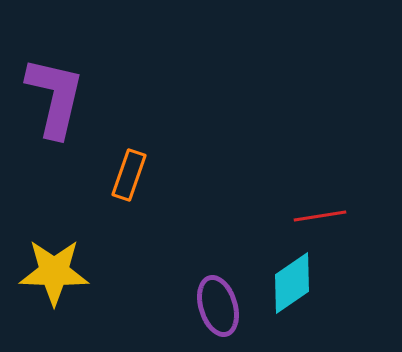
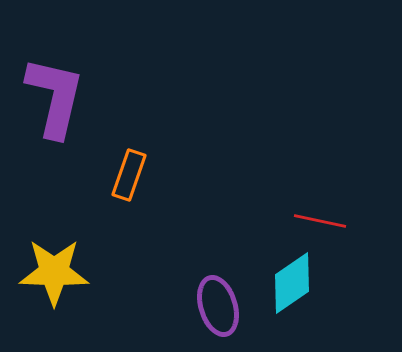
red line: moved 5 px down; rotated 21 degrees clockwise
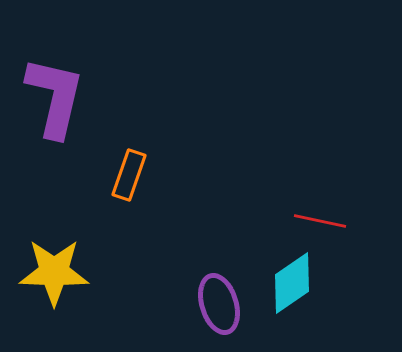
purple ellipse: moved 1 px right, 2 px up
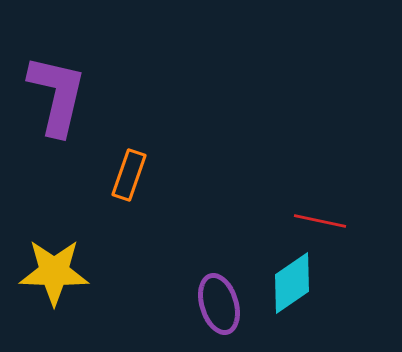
purple L-shape: moved 2 px right, 2 px up
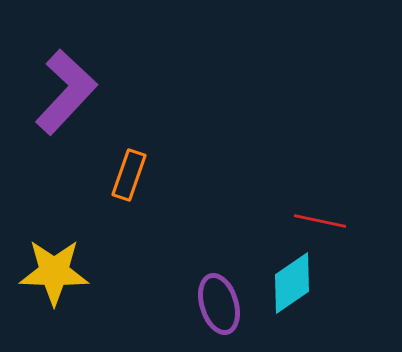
purple L-shape: moved 9 px right, 3 px up; rotated 30 degrees clockwise
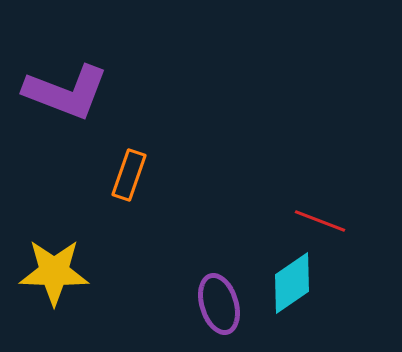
purple L-shape: rotated 68 degrees clockwise
red line: rotated 9 degrees clockwise
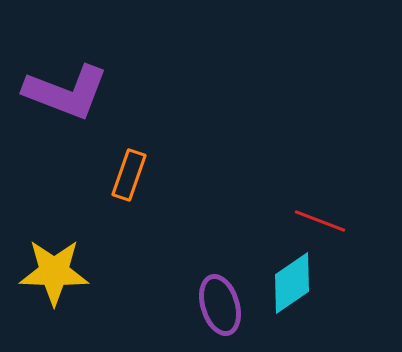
purple ellipse: moved 1 px right, 1 px down
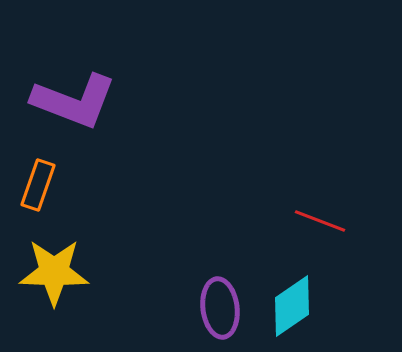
purple L-shape: moved 8 px right, 9 px down
orange rectangle: moved 91 px left, 10 px down
cyan diamond: moved 23 px down
purple ellipse: moved 3 px down; rotated 10 degrees clockwise
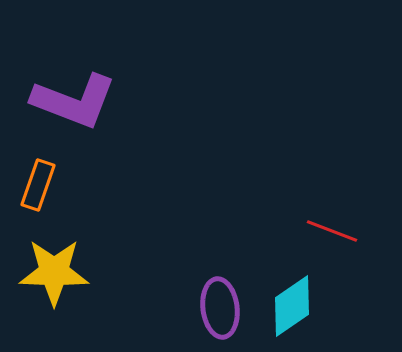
red line: moved 12 px right, 10 px down
